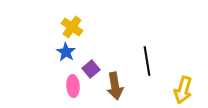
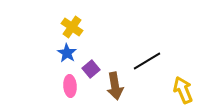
blue star: moved 1 px right, 1 px down
black line: rotated 68 degrees clockwise
pink ellipse: moved 3 px left
yellow arrow: rotated 140 degrees clockwise
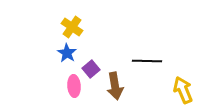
black line: rotated 32 degrees clockwise
pink ellipse: moved 4 px right
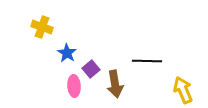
yellow cross: moved 30 px left; rotated 15 degrees counterclockwise
brown arrow: moved 2 px up
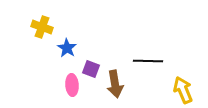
blue star: moved 5 px up
black line: moved 1 px right
purple square: rotated 30 degrees counterclockwise
pink ellipse: moved 2 px left, 1 px up
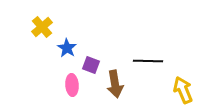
yellow cross: rotated 30 degrees clockwise
purple square: moved 4 px up
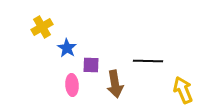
yellow cross: rotated 10 degrees clockwise
purple square: rotated 18 degrees counterclockwise
